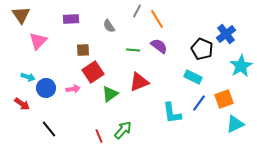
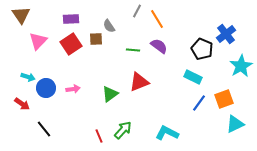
brown square: moved 13 px right, 11 px up
red square: moved 22 px left, 28 px up
cyan L-shape: moved 5 px left, 20 px down; rotated 125 degrees clockwise
black line: moved 5 px left
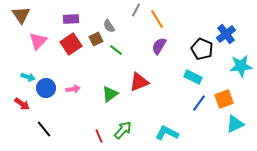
gray line: moved 1 px left, 1 px up
brown square: rotated 24 degrees counterclockwise
purple semicircle: rotated 96 degrees counterclockwise
green line: moved 17 px left; rotated 32 degrees clockwise
cyan star: rotated 25 degrees clockwise
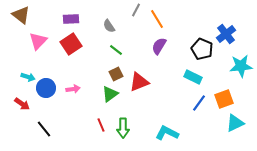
brown triangle: rotated 18 degrees counterclockwise
brown square: moved 20 px right, 35 px down
cyan triangle: moved 1 px up
green arrow: moved 2 px up; rotated 138 degrees clockwise
red line: moved 2 px right, 11 px up
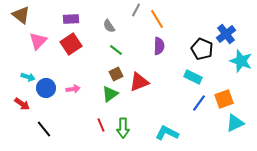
purple semicircle: rotated 150 degrees clockwise
cyan star: moved 5 px up; rotated 25 degrees clockwise
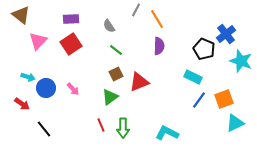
black pentagon: moved 2 px right
pink arrow: rotated 56 degrees clockwise
green triangle: moved 3 px down
blue line: moved 3 px up
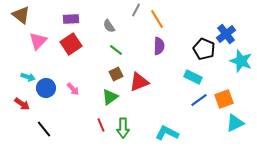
blue line: rotated 18 degrees clockwise
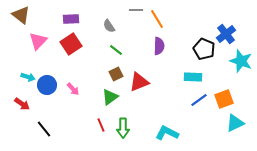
gray line: rotated 64 degrees clockwise
cyan rectangle: rotated 24 degrees counterclockwise
blue circle: moved 1 px right, 3 px up
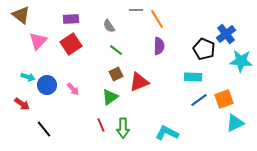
cyan star: rotated 15 degrees counterclockwise
